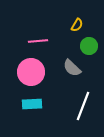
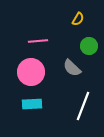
yellow semicircle: moved 1 px right, 6 px up
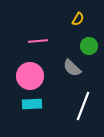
pink circle: moved 1 px left, 4 px down
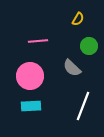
cyan rectangle: moved 1 px left, 2 px down
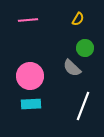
pink line: moved 10 px left, 21 px up
green circle: moved 4 px left, 2 px down
cyan rectangle: moved 2 px up
